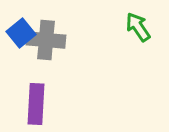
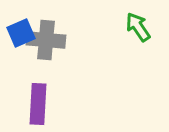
blue square: rotated 16 degrees clockwise
purple rectangle: moved 2 px right
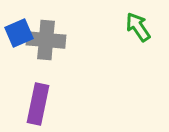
blue square: moved 2 px left
purple rectangle: rotated 9 degrees clockwise
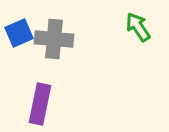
gray cross: moved 8 px right, 1 px up
purple rectangle: moved 2 px right
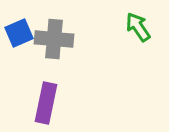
purple rectangle: moved 6 px right, 1 px up
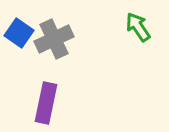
blue square: rotated 32 degrees counterclockwise
gray cross: rotated 30 degrees counterclockwise
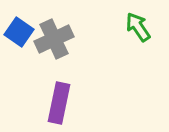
blue square: moved 1 px up
purple rectangle: moved 13 px right
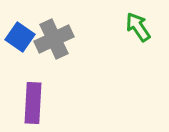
blue square: moved 1 px right, 5 px down
purple rectangle: moved 26 px left; rotated 9 degrees counterclockwise
